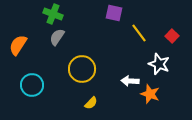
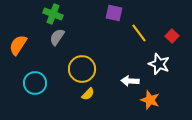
cyan circle: moved 3 px right, 2 px up
orange star: moved 6 px down
yellow semicircle: moved 3 px left, 9 px up
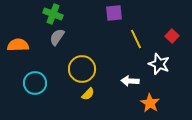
purple square: rotated 18 degrees counterclockwise
yellow line: moved 3 px left, 6 px down; rotated 12 degrees clockwise
orange semicircle: rotated 55 degrees clockwise
orange star: moved 3 px down; rotated 12 degrees clockwise
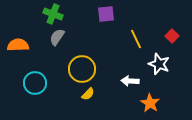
purple square: moved 8 px left, 1 px down
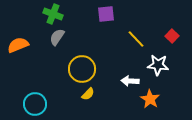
yellow line: rotated 18 degrees counterclockwise
orange semicircle: rotated 20 degrees counterclockwise
white star: moved 1 px left, 1 px down; rotated 15 degrees counterclockwise
cyan circle: moved 21 px down
orange star: moved 4 px up
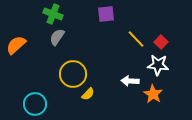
red square: moved 11 px left, 6 px down
orange semicircle: moved 2 px left; rotated 20 degrees counterclockwise
yellow circle: moved 9 px left, 5 px down
orange star: moved 3 px right, 5 px up
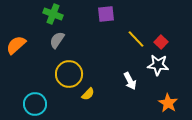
gray semicircle: moved 3 px down
yellow circle: moved 4 px left
white arrow: rotated 120 degrees counterclockwise
orange star: moved 15 px right, 9 px down
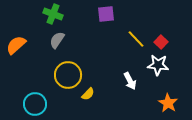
yellow circle: moved 1 px left, 1 px down
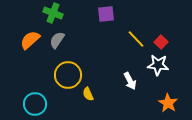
green cross: moved 1 px up
orange semicircle: moved 14 px right, 5 px up
yellow semicircle: rotated 112 degrees clockwise
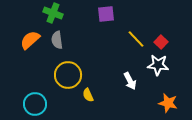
gray semicircle: rotated 42 degrees counterclockwise
yellow semicircle: moved 1 px down
orange star: rotated 18 degrees counterclockwise
